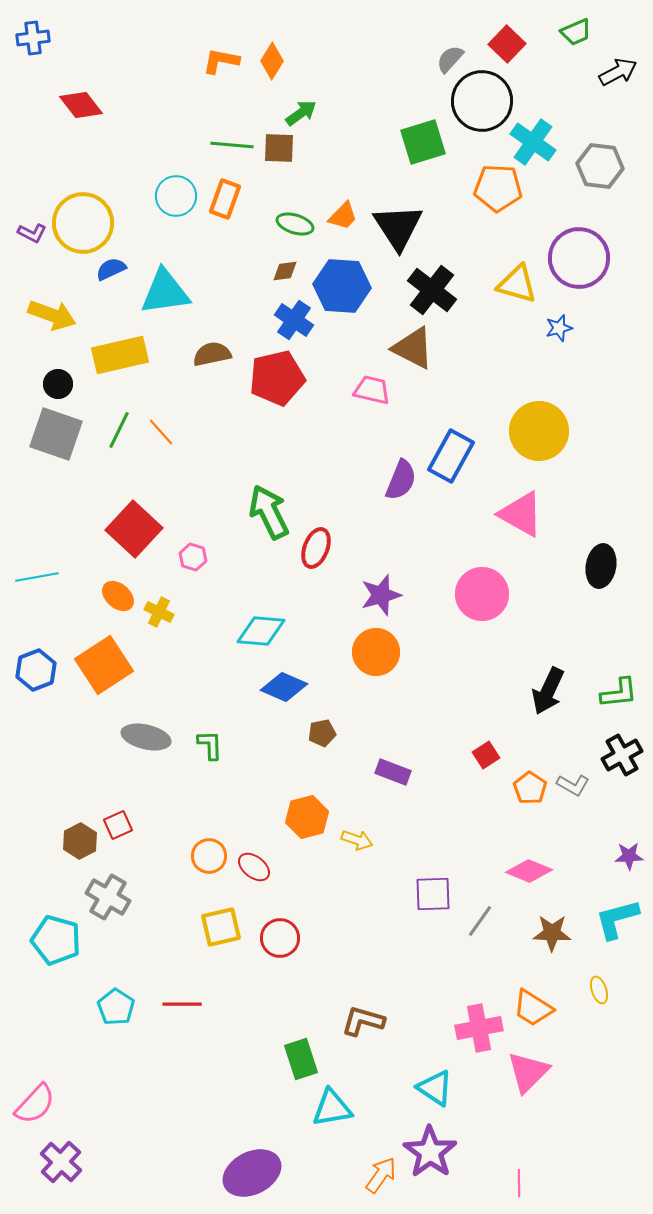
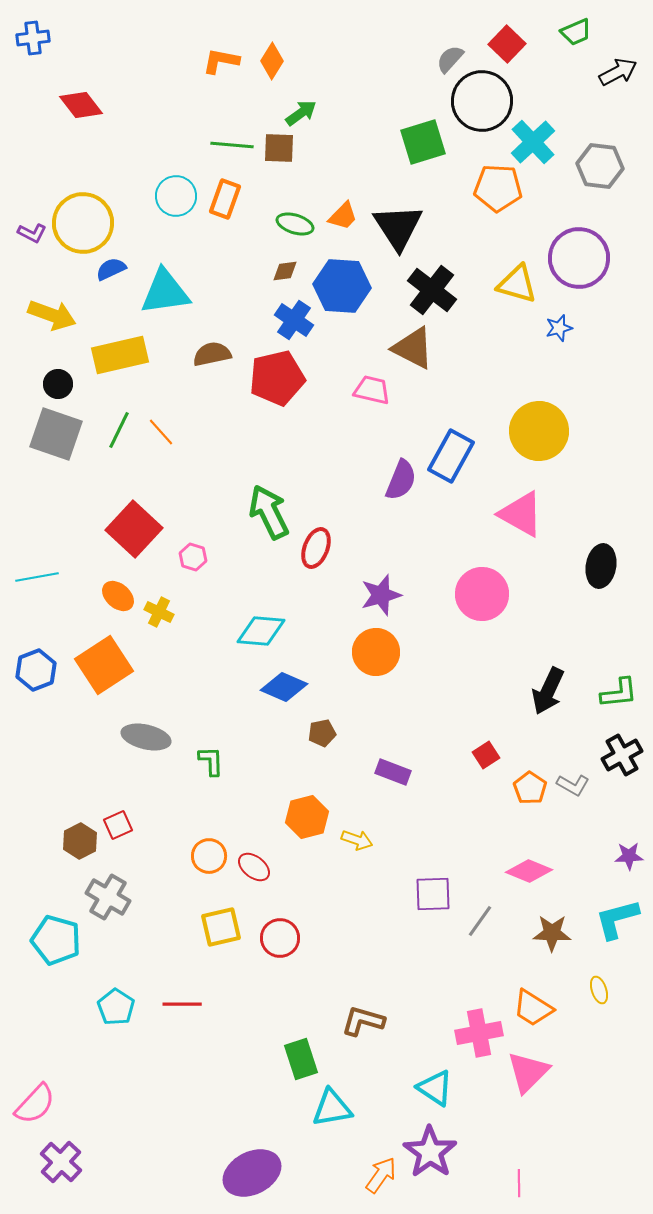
cyan cross at (533, 142): rotated 12 degrees clockwise
green L-shape at (210, 745): moved 1 px right, 16 px down
pink cross at (479, 1028): moved 5 px down
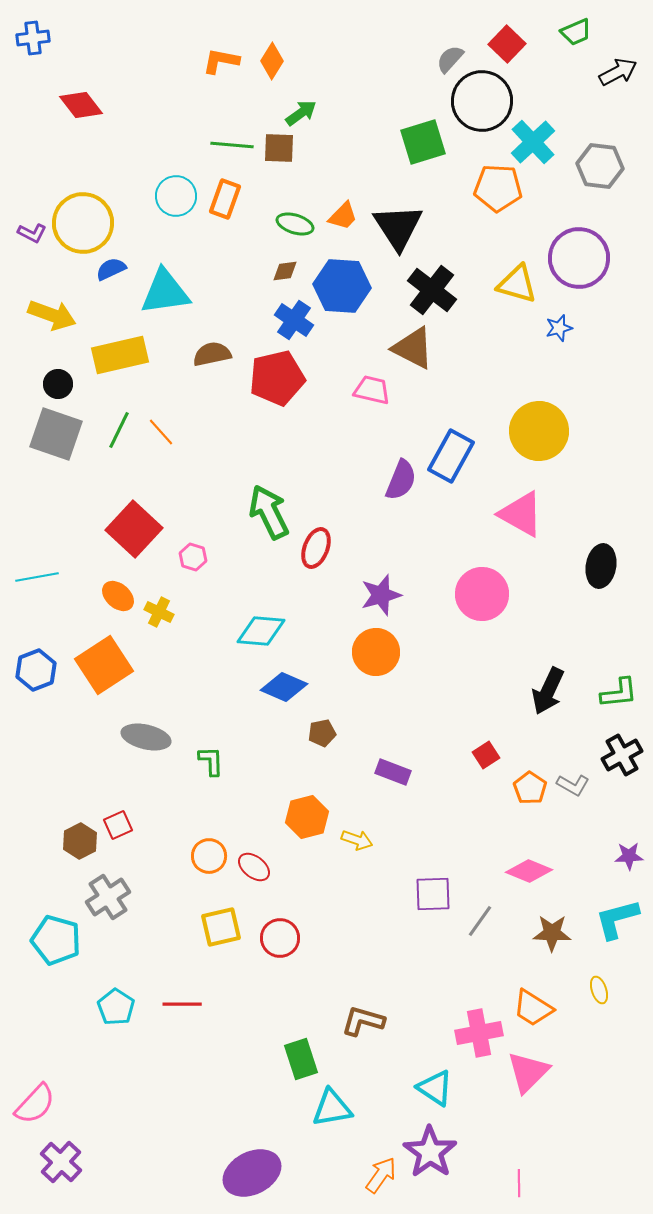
gray cross at (108, 897): rotated 27 degrees clockwise
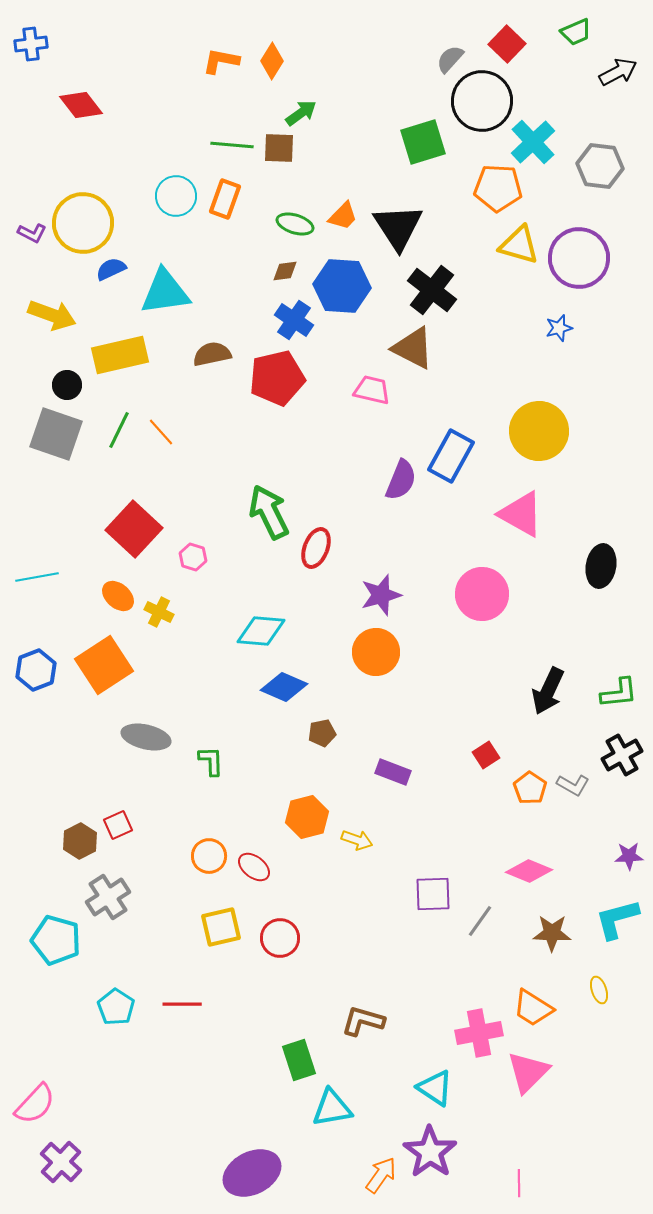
blue cross at (33, 38): moved 2 px left, 6 px down
yellow triangle at (517, 284): moved 2 px right, 39 px up
black circle at (58, 384): moved 9 px right, 1 px down
green rectangle at (301, 1059): moved 2 px left, 1 px down
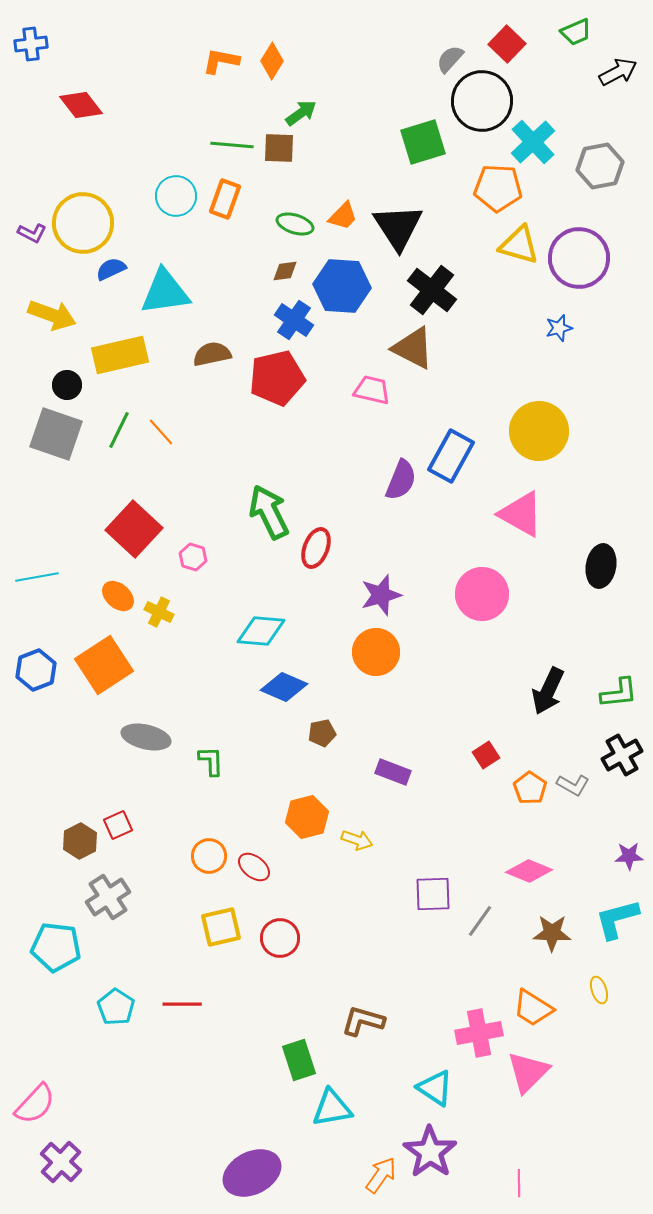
gray hexagon at (600, 166): rotated 18 degrees counterclockwise
cyan pentagon at (56, 940): moved 7 px down; rotated 9 degrees counterclockwise
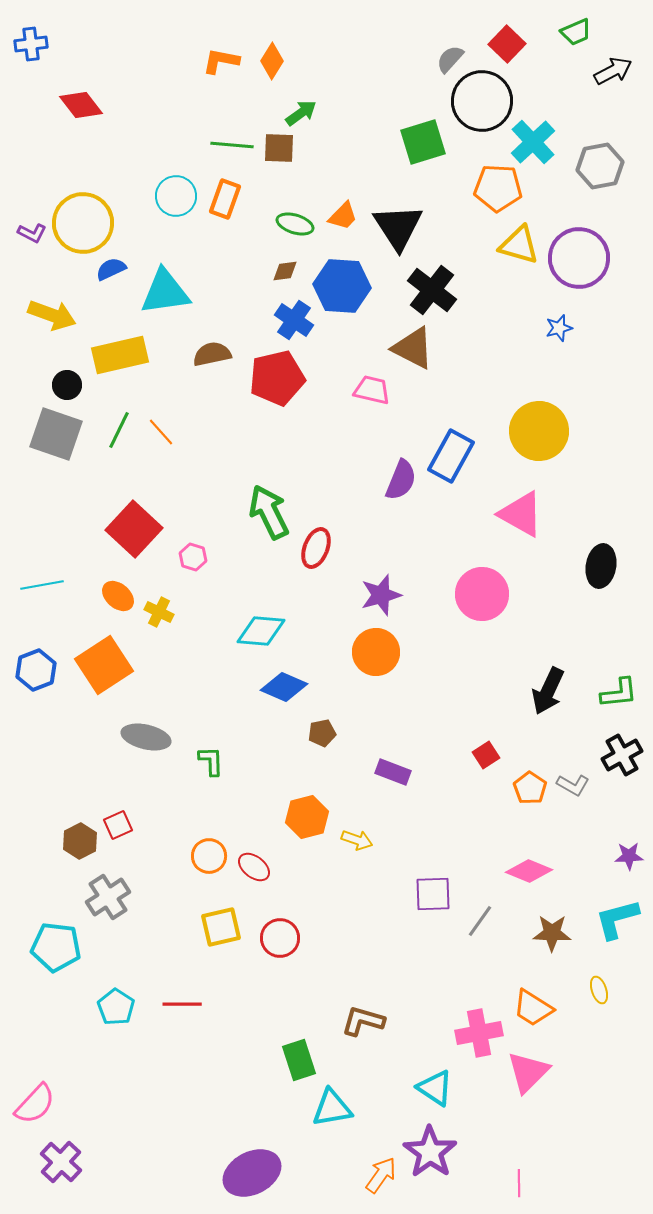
black arrow at (618, 72): moved 5 px left, 1 px up
cyan line at (37, 577): moved 5 px right, 8 px down
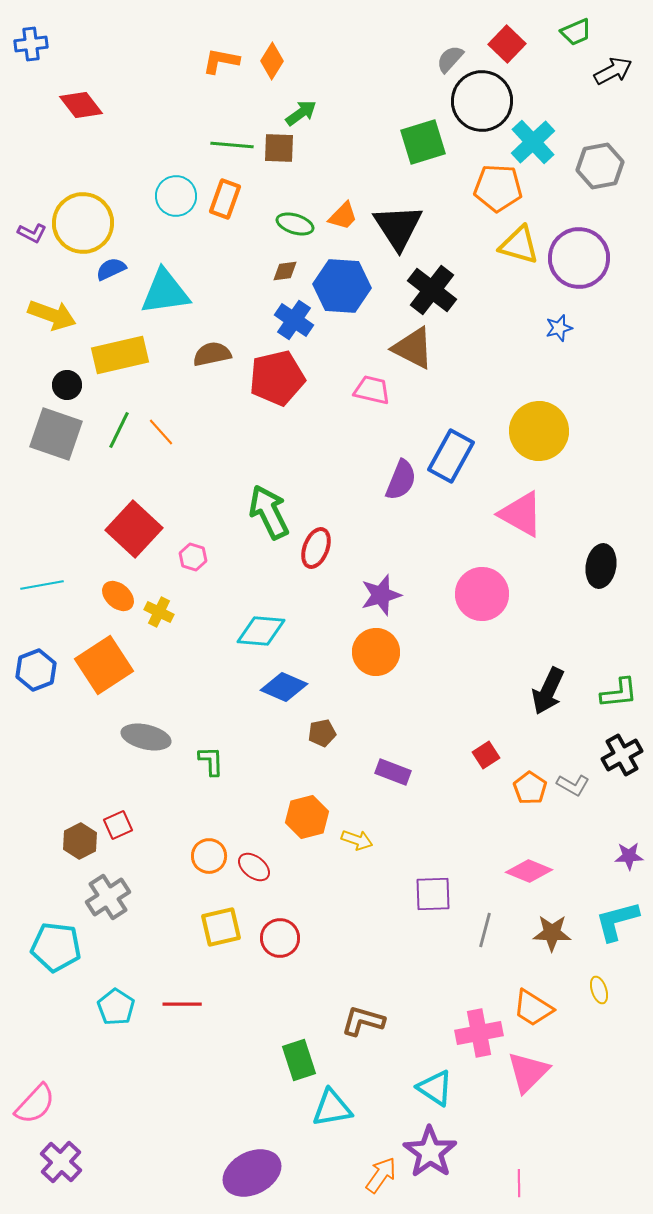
cyan L-shape at (617, 919): moved 2 px down
gray line at (480, 921): moved 5 px right, 9 px down; rotated 20 degrees counterclockwise
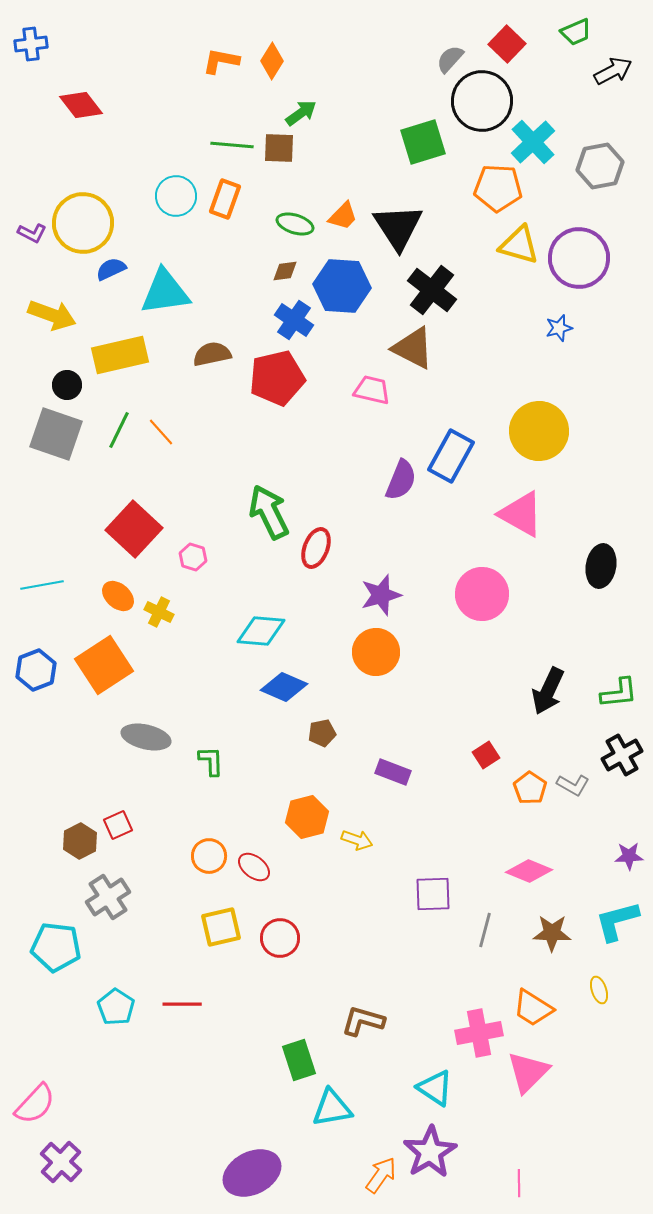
purple star at (430, 1152): rotated 6 degrees clockwise
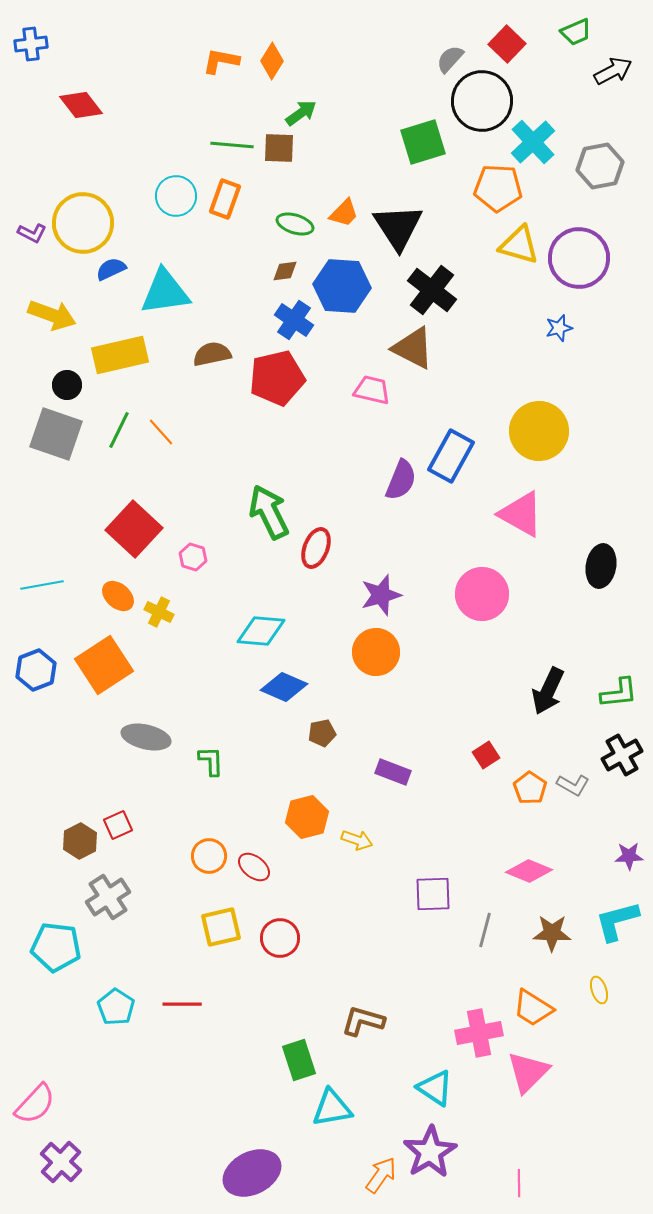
orange trapezoid at (343, 216): moved 1 px right, 3 px up
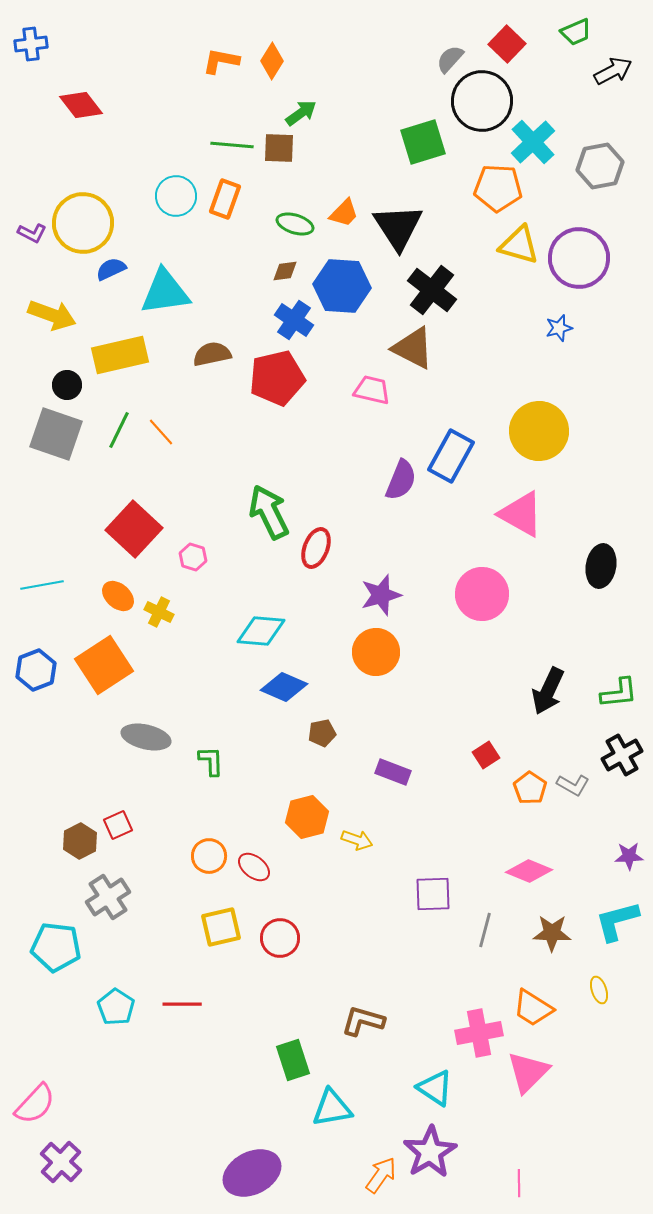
green rectangle at (299, 1060): moved 6 px left
